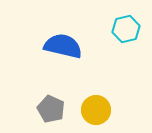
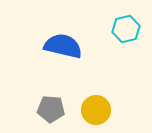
gray pentagon: rotated 20 degrees counterclockwise
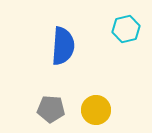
blue semicircle: rotated 81 degrees clockwise
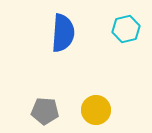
blue semicircle: moved 13 px up
gray pentagon: moved 6 px left, 2 px down
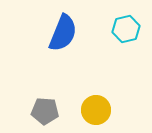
blue semicircle: rotated 18 degrees clockwise
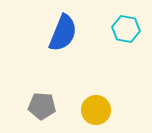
cyan hexagon: rotated 24 degrees clockwise
gray pentagon: moved 3 px left, 5 px up
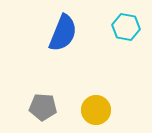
cyan hexagon: moved 2 px up
gray pentagon: moved 1 px right, 1 px down
